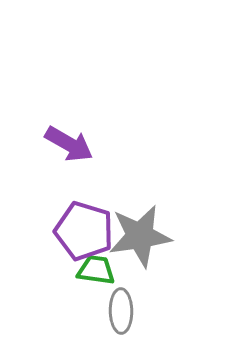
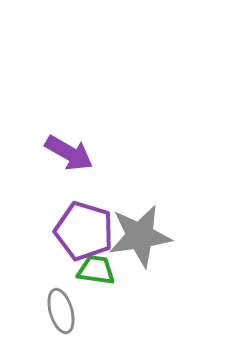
purple arrow: moved 9 px down
gray ellipse: moved 60 px left; rotated 15 degrees counterclockwise
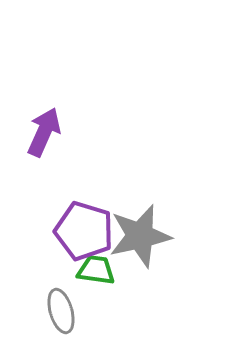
purple arrow: moved 25 px left, 21 px up; rotated 96 degrees counterclockwise
gray star: rotated 4 degrees counterclockwise
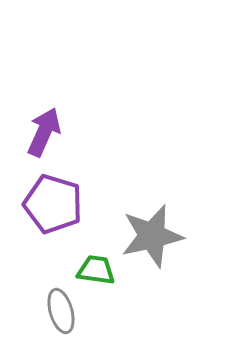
purple pentagon: moved 31 px left, 27 px up
gray star: moved 12 px right
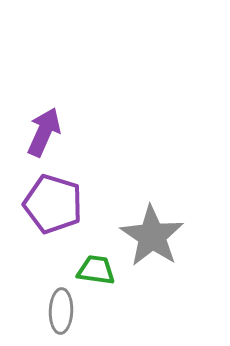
gray star: rotated 26 degrees counterclockwise
gray ellipse: rotated 18 degrees clockwise
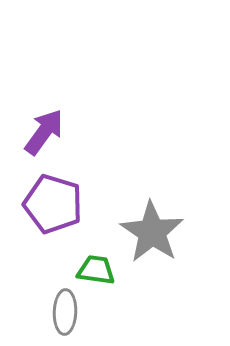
purple arrow: rotated 12 degrees clockwise
gray star: moved 4 px up
gray ellipse: moved 4 px right, 1 px down
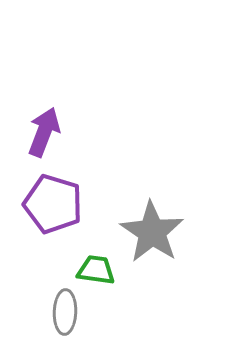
purple arrow: rotated 15 degrees counterclockwise
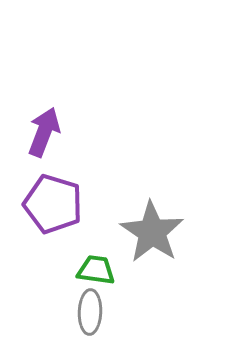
gray ellipse: moved 25 px right
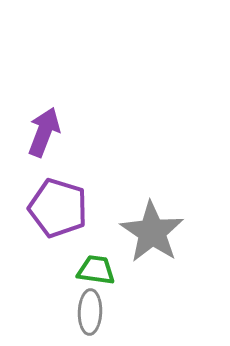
purple pentagon: moved 5 px right, 4 px down
